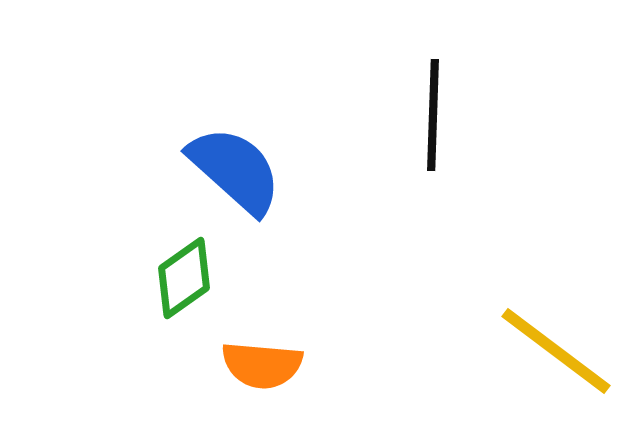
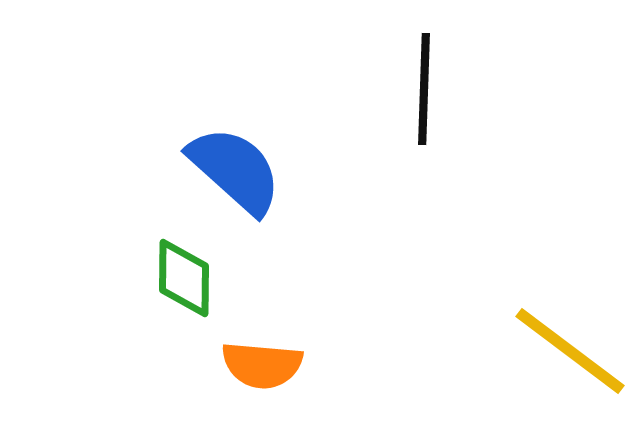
black line: moved 9 px left, 26 px up
green diamond: rotated 54 degrees counterclockwise
yellow line: moved 14 px right
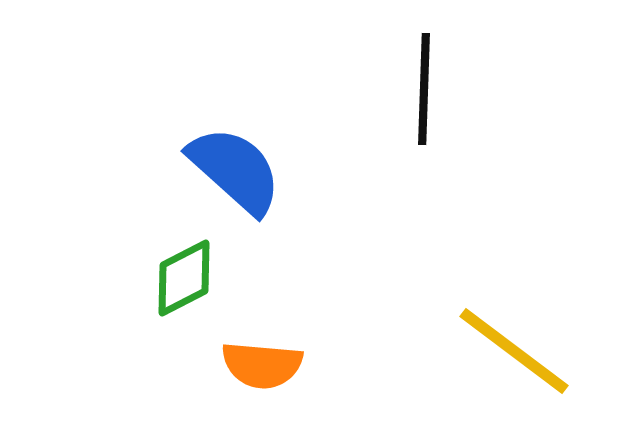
green diamond: rotated 62 degrees clockwise
yellow line: moved 56 px left
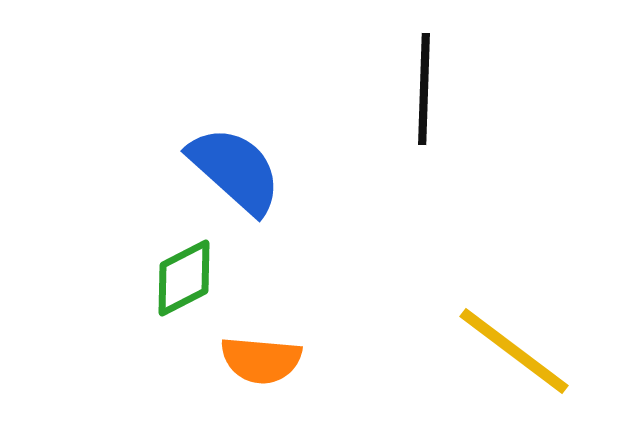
orange semicircle: moved 1 px left, 5 px up
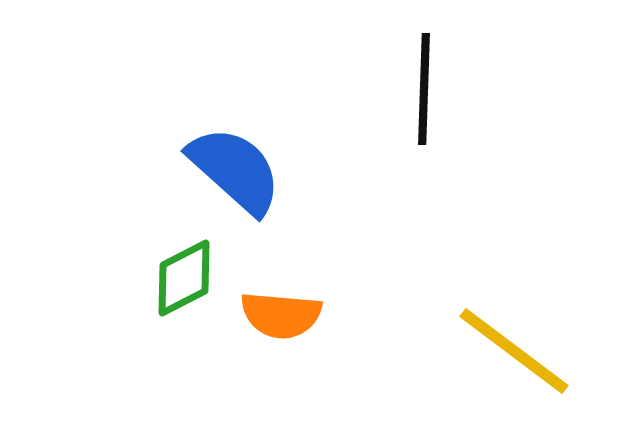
orange semicircle: moved 20 px right, 45 px up
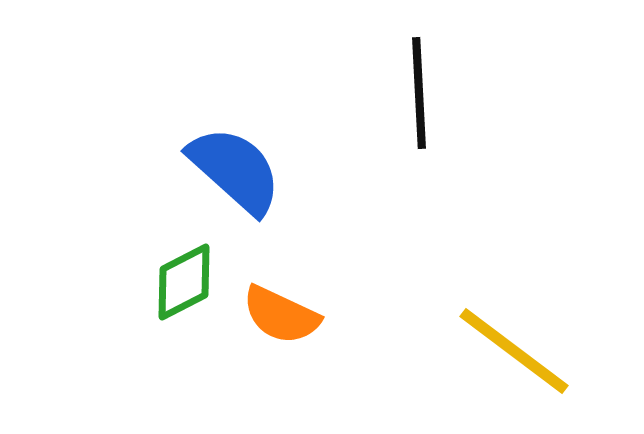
black line: moved 5 px left, 4 px down; rotated 5 degrees counterclockwise
green diamond: moved 4 px down
orange semicircle: rotated 20 degrees clockwise
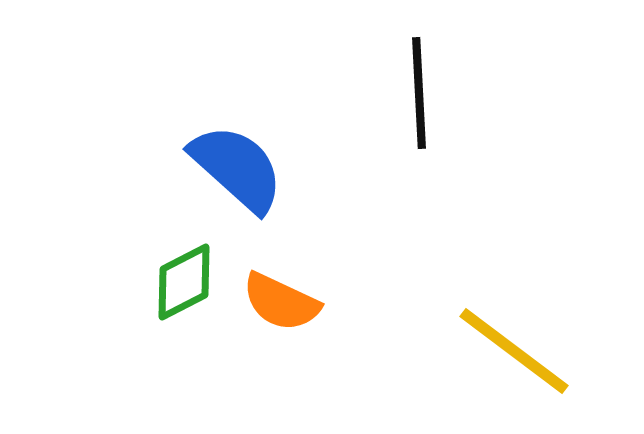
blue semicircle: moved 2 px right, 2 px up
orange semicircle: moved 13 px up
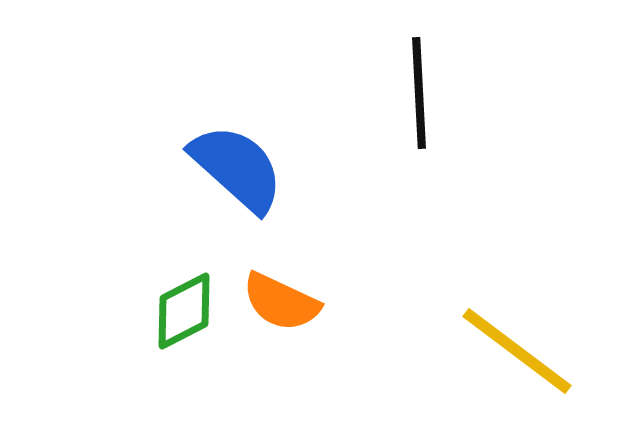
green diamond: moved 29 px down
yellow line: moved 3 px right
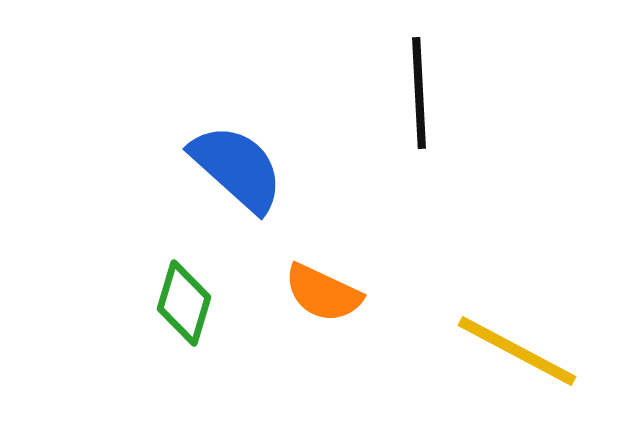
orange semicircle: moved 42 px right, 9 px up
green diamond: moved 8 px up; rotated 46 degrees counterclockwise
yellow line: rotated 9 degrees counterclockwise
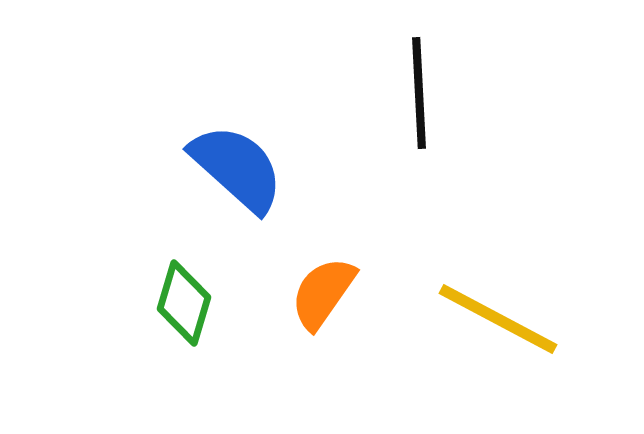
orange semicircle: rotated 100 degrees clockwise
yellow line: moved 19 px left, 32 px up
